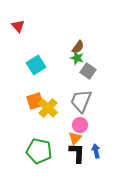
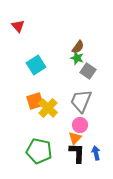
blue arrow: moved 2 px down
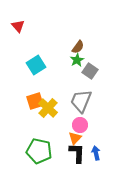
green star: moved 2 px down; rotated 24 degrees clockwise
gray square: moved 2 px right
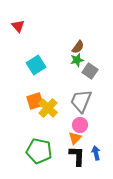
green star: rotated 16 degrees clockwise
black L-shape: moved 3 px down
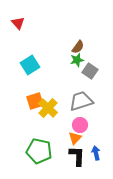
red triangle: moved 3 px up
cyan square: moved 6 px left
gray trapezoid: rotated 50 degrees clockwise
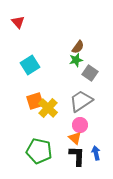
red triangle: moved 1 px up
green star: moved 1 px left
gray square: moved 2 px down
gray trapezoid: rotated 15 degrees counterclockwise
orange triangle: rotated 32 degrees counterclockwise
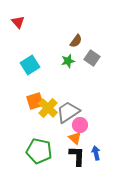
brown semicircle: moved 2 px left, 6 px up
green star: moved 8 px left, 1 px down
gray square: moved 2 px right, 15 px up
gray trapezoid: moved 13 px left, 11 px down
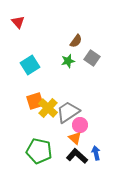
black L-shape: rotated 50 degrees counterclockwise
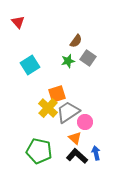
gray square: moved 4 px left
orange square: moved 22 px right, 7 px up
pink circle: moved 5 px right, 3 px up
